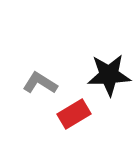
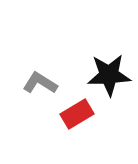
red rectangle: moved 3 px right
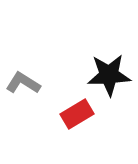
gray L-shape: moved 17 px left
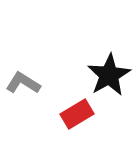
black star: rotated 27 degrees counterclockwise
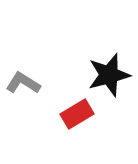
black star: rotated 15 degrees clockwise
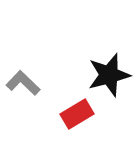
gray L-shape: rotated 12 degrees clockwise
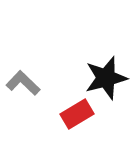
black star: moved 3 px left, 3 px down
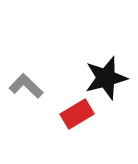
gray L-shape: moved 3 px right, 3 px down
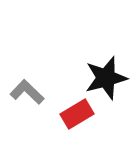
gray L-shape: moved 1 px right, 6 px down
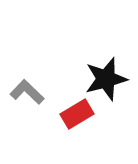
black star: moved 1 px down
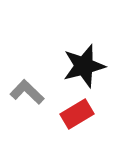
black star: moved 22 px left, 13 px up
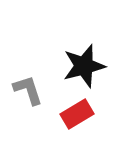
gray L-shape: moved 1 px right, 2 px up; rotated 28 degrees clockwise
